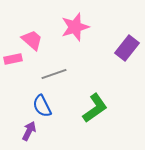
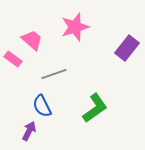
pink rectangle: rotated 48 degrees clockwise
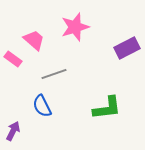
pink trapezoid: moved 2 px right
purple rectangle: rotated 25 degrees clockwise
green L-shape: moved 12 px right; rotated 28 degrees clockwise
purple arrow: moved 16 px left
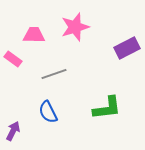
pink trapezoid: moved 5 px up; rotated 40 degrees counterclockwise
blue semicircle: moved 6 px right, 6 px down
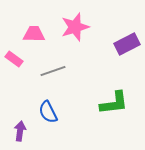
pink trapezoid: moved 1 px up
purple rectangle: moved 4 px up
pink rectangle: moved 1 px right
gray line: moved 1 px left, 3 px up
green L-shape: moved 7 px right, 5 px up
purple arrow: moved 7 px right; rotated 18 degrees counterclockwise
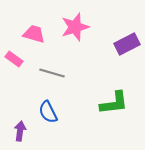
pink trapezoid: rotated 15 degrees clockwise
gray line: moved 1 px left, 2 px down; rotated 35 degrees clockwise
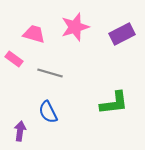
purple rectangle: moved 5 px left, 10 px up
gray line: moved 2 px left
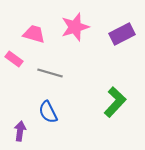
green L-shape: moved 1 px right, 1 px up; rotated 40 degrees counterclockwise
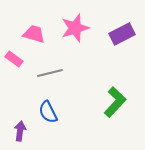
pink star: moved 1 px down
gray line: rotated 30 degrees counterclockwise
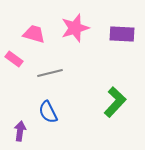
purple rectangle: rotated 30 degrees clockwise
